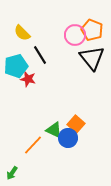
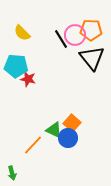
orange pentagon: moved 1 px left; rotated 20 degrees counterclockwise
black line: moved 21 px right, 16 px up
cyan pentagon: rotated 20 degrees clockwise
orange square: moved 4 px left, 1 px up
green arrow: rotated 48 degrees counterclockwise
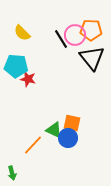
orange square: rotated 30 degrees counterclockwise
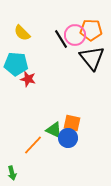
cyan pentagon: moved 2 px up
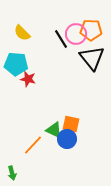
pink circle: moved 1 px right, 1 px up
orange square: moved 1 px left, 1 px down
blue circle: moved 1 px left, 1 px down
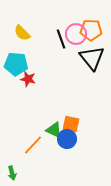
black line: rotated 12 degrees clockwise
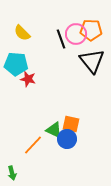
black triangle: moved 3 px down
